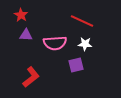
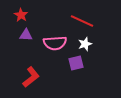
white star: rotated 24 degrees counterclockwise
purple square: moved 2 px up
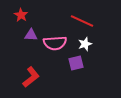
purple triangle: moved 5 px right
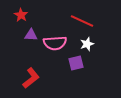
white star: moved 2 px right
red L-shape: moved 1 px down
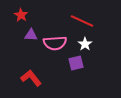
white star: moved 2 px left; rotated 16 degrees counterclockwise
red L-shape: rotated 90 degrees counterclockwise
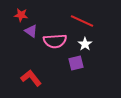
red star: rotated 24 degrees counterclockwise
purple triangle: moved 4 px up; rotated 32 degrees clockwise
pink semicircle: moved 2 px up
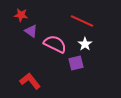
pink semicircle: moved 3 px down; rotated 150 degrees counterclockwise
red L-shape: moved 1 px left, 3 px down
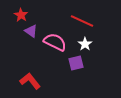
red star: rotated 24 degrees clockwise
pink semicircle: moved 2 px up
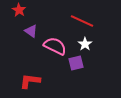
red star: moved 2 px left, 5 px up
pink semicircle: moved 4 px down
red L-shape: rotated 45 degrees counterclockwise
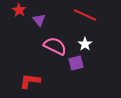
red line: moved 3 px right, 6 px up
purple triangle: moved 8 px right, 11 px up; rotated 16 degrees clockwise
